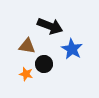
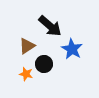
black arrow: rotated 20 degrees clockwise
brown triangle: rotated 42 degrees counterclockwise
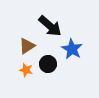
black circle: moved 4 px right
orange star: moved 4 px up
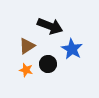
black arrow: rotated 20 degrees counterclockwise
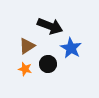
blue star: moved 1 px left, 1 px up
orange star: moved 1 px left, 1 px up
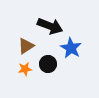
brown triangle: moved 1 px left
orange star: rotated 24 degrees counterclockwise
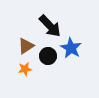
black arrow: rotated 25 degrees clockwise
black circle: moved 8 px up
